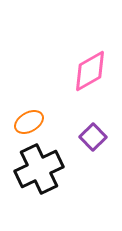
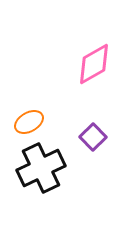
pink diamond: moved 4 px right, 7 px up
black cross: moved 2 px right, 1 px up
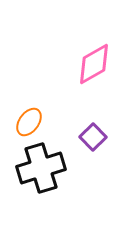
orange ellipse: rotated 24 degrees counterclockwise
black cross: rotated 9 degrees clockwise
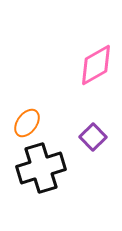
pink diamond: moved 2 px right, 1 px down
orange ellipse: moved 2 px left, 1 px down
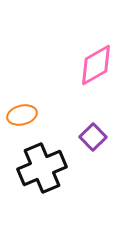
orange ellipse: moved 5 px left, 8 px up; rotated 40 degrees clockwise
black cross: moved 1 px right; rotated 6 degrees counterclockwise
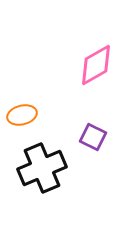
purple square: rotated 20 degrees counterclockwise
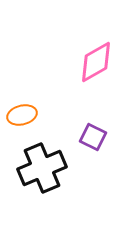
pink diamond: moved 3 px up
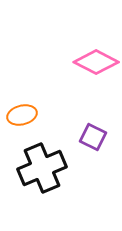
pink diamond: rotated 57 degrees clockwise
